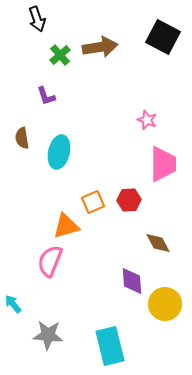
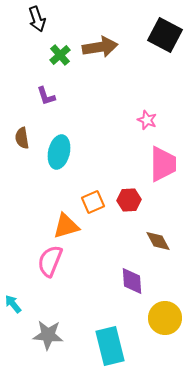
black square: moved 2 px right, 2 px up
brown diamond: moved 2 px up
yellow circle: moved 14 px down
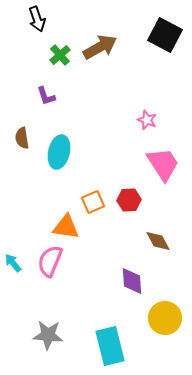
brown arrow: rotated 20 degrees counterclockwise
pink trapezoid: rotated 33 degrees counterclockwise
orange triangle: moved 1 px down; rotated 24 degrees clockwise
cyan arrow: moved 41 px up
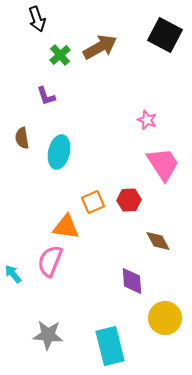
cyan arrow: moved 11 px down
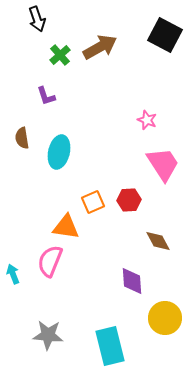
cyan arrow: rotated 18 degrees clockwise
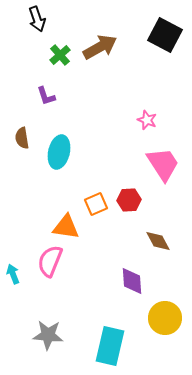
orange square: moved 3 px right, 2 px down
cyan rectangle: rotated 27 degrees clockwise
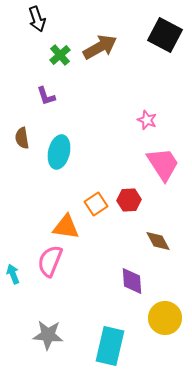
orange square: rotated 10 degrees counterclockwise
